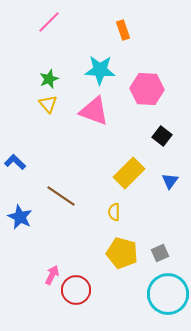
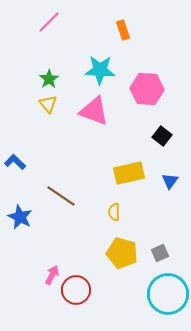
green star: rotated 12 degrees counterclockwise
yellow rectangle: rotated 32 degrees clockwise
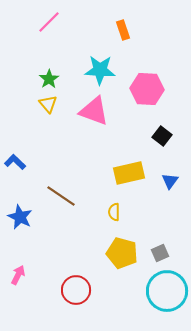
pink arrow: moved 34 px left
cyan circle: moved 1 px left, 3 px up
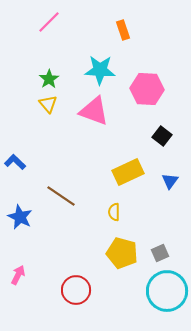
yellow rectangle: moved 1 px left, 1 px up; rotated 12 degrees counterclockwise
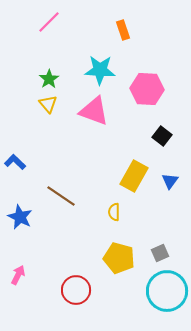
yellow rectangle: moved 6 px right, 4 px down; rotated 36 degrees counterclockwise
yellow pentagon: moved 3 px left, 5 px down
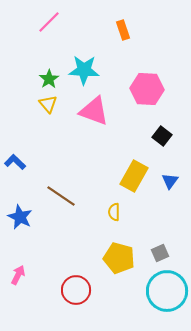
cyan star: moved 16 px left
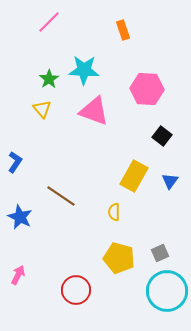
yellow triangle: moved 6 px left, 5 px down
blue L-shape: rotated 80 degrees clockwise
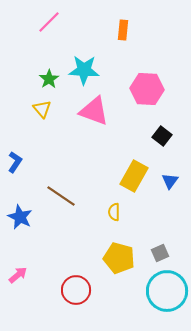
orange rectangle: rotated 24 degrees clockwise
pink arrow: rotated 24 degrees clockwise
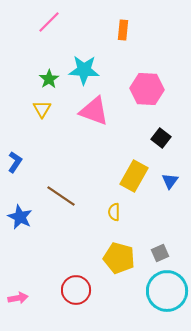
yellow triangle: rotated 12 degrees clockwise
black square: moved 1 px left, 2 px down
pink arrow: moved 23 px down; rotated 30 degrees clockwise
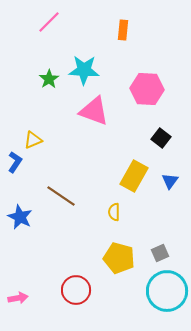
yellow triangle: moved 9 px left, 31 px down; rotated 36 degrees clockwise
